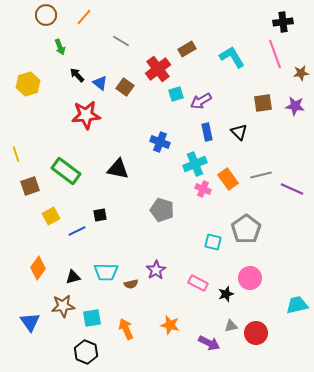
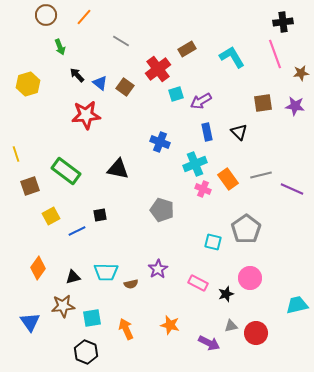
purple star at (156, 270): moved 2 px right, 1 px up
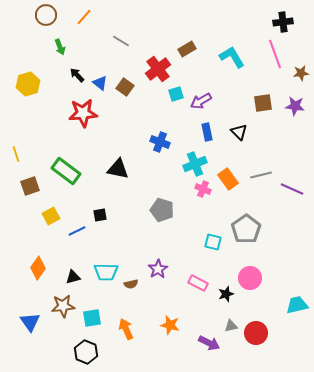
red star at (86, 115): moved 3 px left, 2 px up
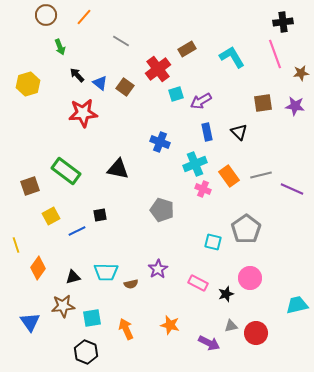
yellow line at (16, 154): moved 91 px down
orange rectangle at (228, 179): moved 1 px right, 3 px up
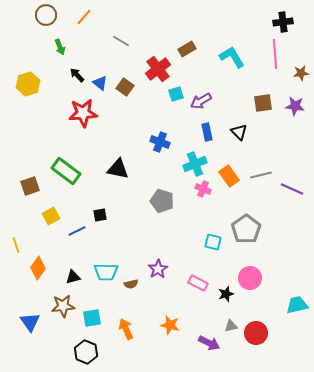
pink line at (275, 54): rotated 16 degrees clockwise
gray pentagon at (162, 210): moved 9 px up
